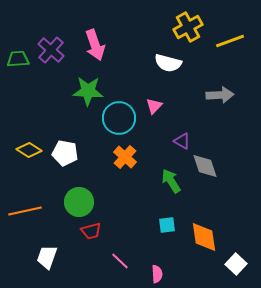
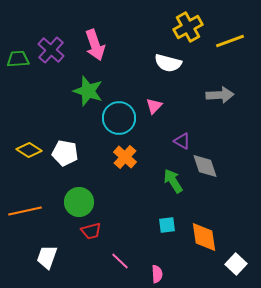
green star: rotated 16 degrees clockwise
green arrow: moved 2 px right
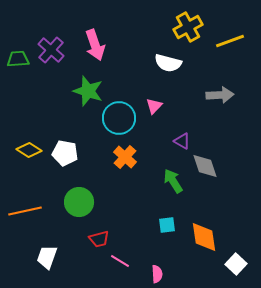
red trapezoid: moved 8 px right, 8 px down
pink line: rotated 12 degrees counterclockwise
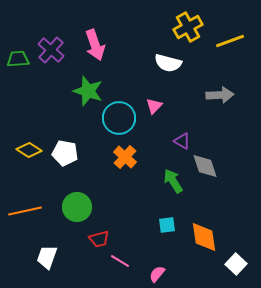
green circle: moved 2 px left, 5 px down
pink semicircle: rotated 138 degrees counterclockwise
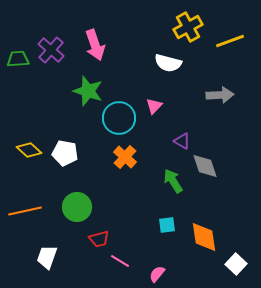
yellow diamond: rotated 10 degrees clockwise
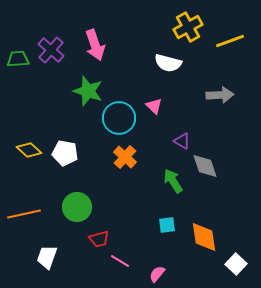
pink triangle: rotated 30 degrees counterclockwise
orange line: moved 1 px left, 3 px down
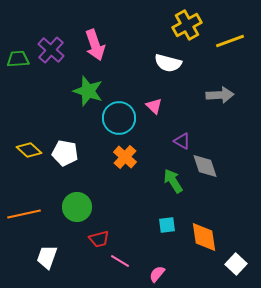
yellow cross: moved 1 px left, 2 px up
